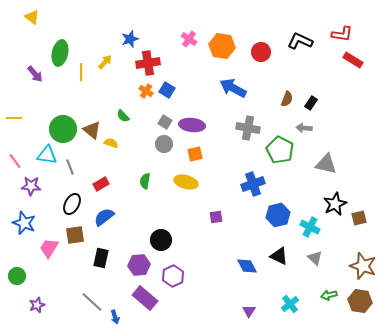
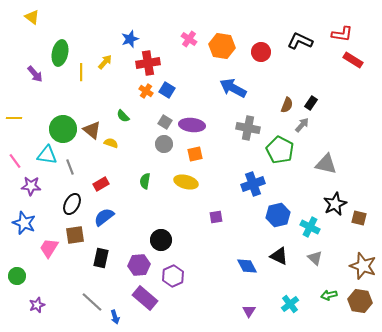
brown semicircle at (287, 99): moved 6 px down
gray arrow at (304, 128): moved 2 px left, 3 px up; rotated 126 degrees clockwise
brown square at (359, 218): rotated 28 degrees clockwise
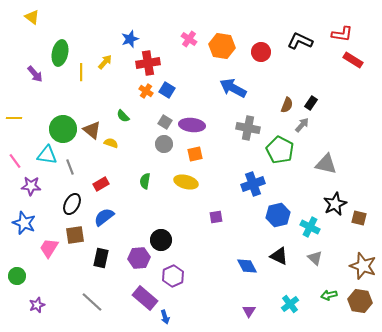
purple hexagon at (139, 265): moved 7 px up
blue arrow at (115, 317): moved 50 px right
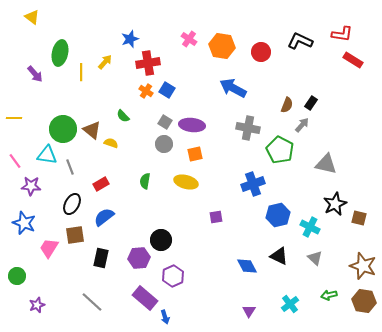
brown hexagon at (360, 301): moved 4 px right
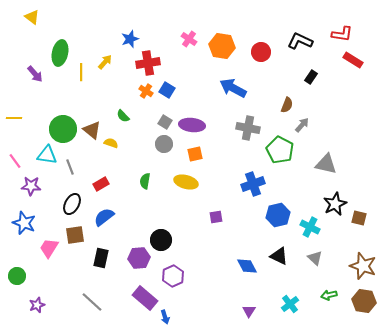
black rectangle at (311, 103): moved 26 px up
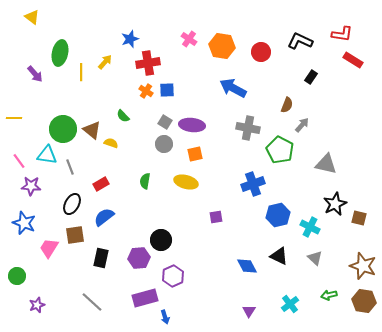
blue square at (167, 90): rotated 35 degrees counterclockwise
pink line at (15, 161): moved 4 px right
purple rectangle at (145, 298): rotated 55 degrees counterclockwise
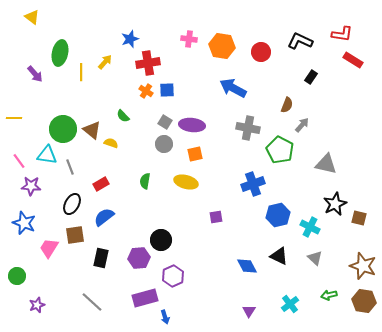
pink cross at (189, 39): rotated 28 degrees counterclockwise
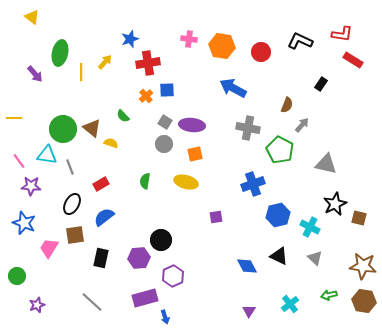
black rectangle at (311, 77): moved 10 px right, 7 px down
orange cross at (146, 91): moved 5 px down; rotated 16 degrees clockwise
brown triangle at (92, 130): moved 2 px up
brown star at (363, 266): rotated 12 degrees counterclockwise
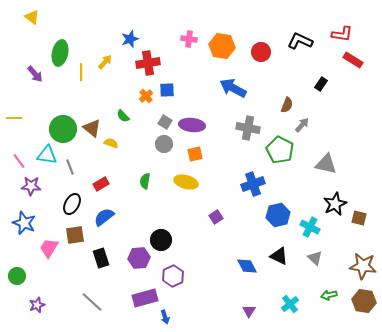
purple square at (216, 217): rotated 24 degrees counterclockwise
black rectangle at (101, 258): rotated 30 degrees counterclockwise
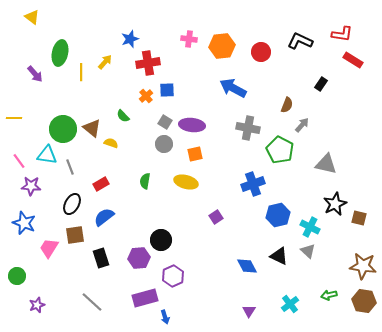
orange hexagon at (222, 46): rotated 15 degrees counterclockwise
gray triangle at (315, 258): moved 7 px left, 7 px up
